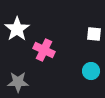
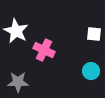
white star: moved 1 px left, 2 px down; rotated 10 degrees counterclockwise
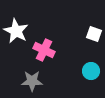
white square: rotated 14 degrees clockwise
gray star: moved 14 px right, 1 px up
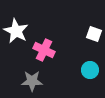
cyan circle: moved 1 px left, 1 px up
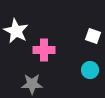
white square: moved 1 px left, 2 px down
pink cross: rotated 25 degrees counterclockwise
gray star: moved 3 px down
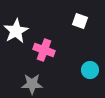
white star: rotated 15 degrees clockwise
white square: moved 13 px left, 15 px up
pink cross: rotated 20 degrees clockwise
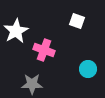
white square: moved 3 px left
cyan circle: moved 2 px left, 1 px up
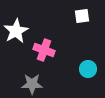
white square: moved 5 px right, 5 px up; rotated 28 degrees counterclockwise
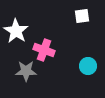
white star: rotated 10 degrees counterclockwise
cyan circle: moved 3 px up
gray star: moved 6 px left, 13 px up
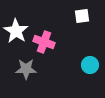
pink cross: moved 8 px up
cyan circle: moved 2 px right, 1 px up
gray star: moved 2 px up
